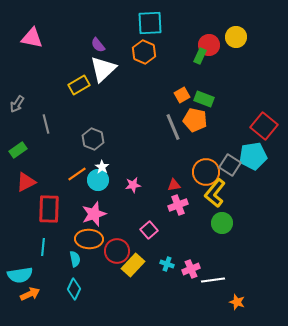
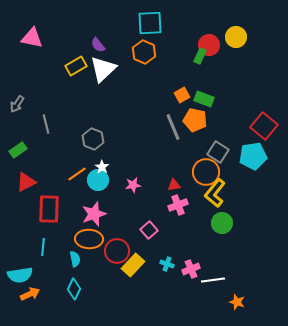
yellow rectangle at (79, 85): moved 3 px left, 19 px up
gray square at (230, 165): moved 12 px left, 13 px up
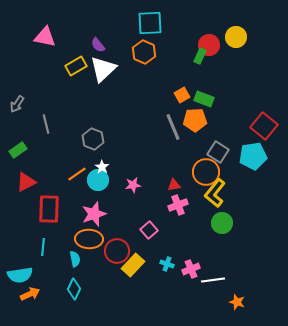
pink triangle at (32, 38): moved 13 px right, 1 px up
orange pentagon at (195, 120): rotated 15 degrees counterclockwise
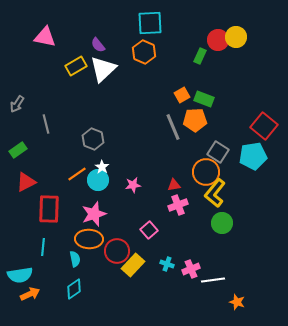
red circle at (209, 45): moved 9 px right, 5 px up
cyan diamond at (74, 289): rotated 30 degrees clockwise
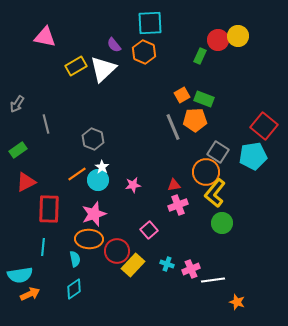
yellow circle at (236, 37): moved 2 px right, 1 px up
purple semicircle at (98, 45): moved 16 px right
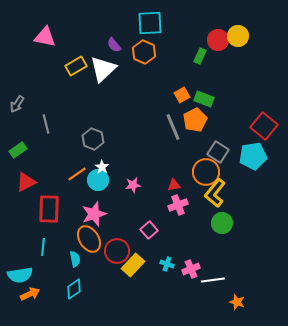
orange pentagon at (195, 120): rotated 25 degrees counterclockwise
orange ellipse at (89, 239): rotated 56 degrees clockwise
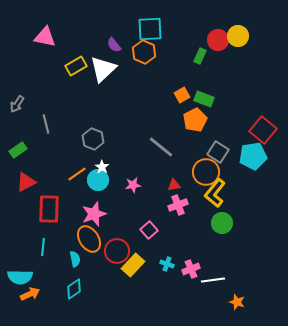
cyan square at (150, 23): moved 6 px down
red square at (264, 126): moved 1 px left, 4 px down
gray line at (173, 127): moved 12 px left, 20 px down; rotated 28 degrees counterclockwise
cyan semicircle at (20, 275): moved 2 px down; rotated 10 degrees clockwise
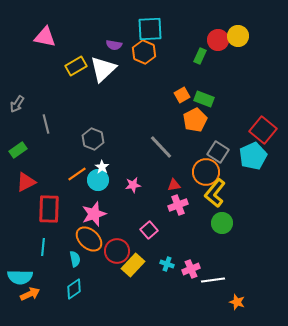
purple semicircle at (114, 45): rotated 42 degrees counterclockwise
gray line at (161, 147): rotated 8 degrees clockwise
cyan pentagon at (253, 156): rotated 16 degrees counterclockwise
orange ellipse at (89, 239): rotated 16 degrees counterclockwise
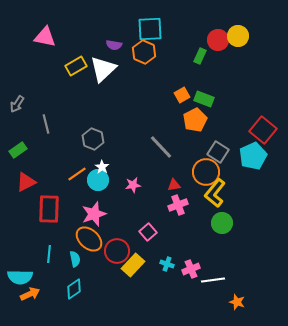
pink square at (149, 230): moved 1 px left, 2 px down
cyan line at (43, 247): moved 6 px right, 7 px down
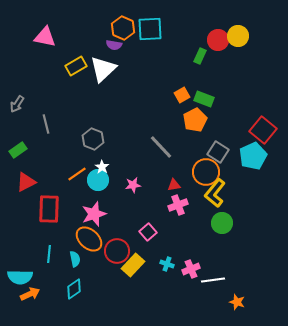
orange hexagon at (144, 52): moved 21 px left, 24 px up
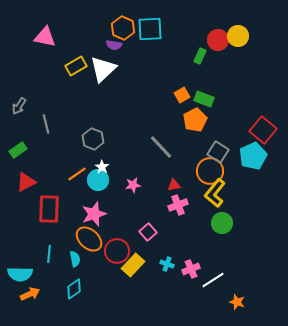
gray arrow at (17, 104): moved 2 px right, 2 px down
orange circle at (206, 172): moved 4 px right, 1 px up
cyan semicircle at (20, 277): moved 3 px up
white line at (213, 280): rotated 25 degrees counterclockwise
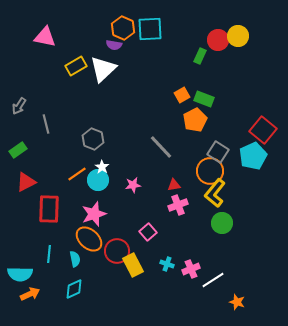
yellow rectangle at (133, 265): rotated 70 degrees counterclockwise
cyan diamond at (74, 289): rotated 10 degrees clockwise
